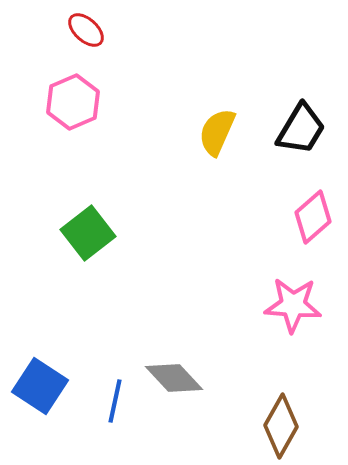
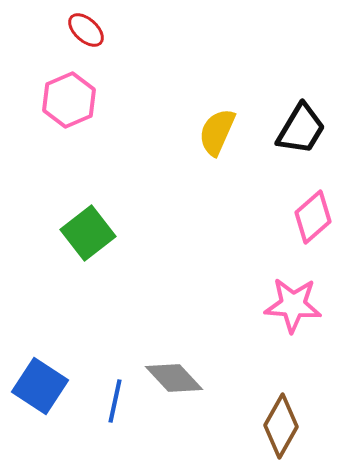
pink hexagon: moved 4 px left, 2 px up
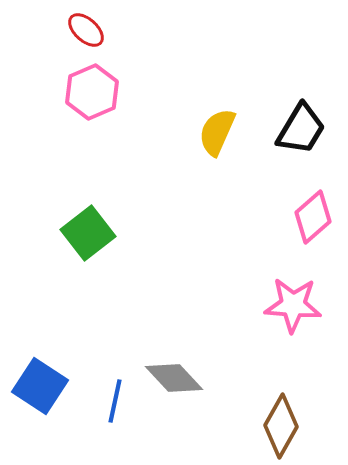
pink hexagon: moved 23 px right, 8 px up
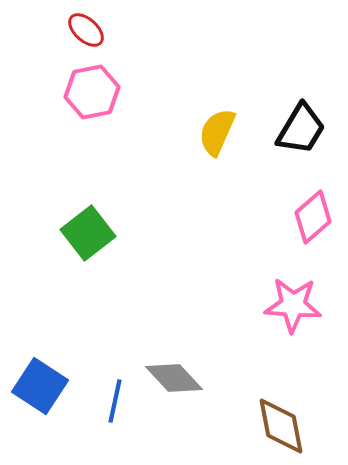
pink hexagon: rotated 12 degrees clockwise
brown diamond: rotated 40 degrees counterclockwise
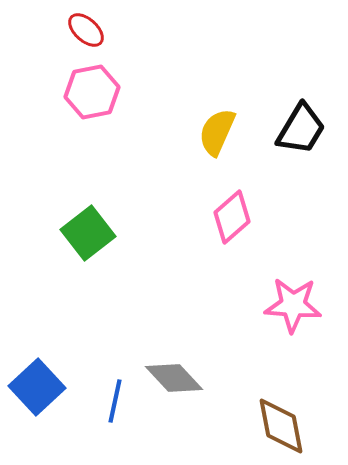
pink diamond: moved 81 px left
blue square: moved 3 px left, 1 px down; rotated 14 degrees clockwise
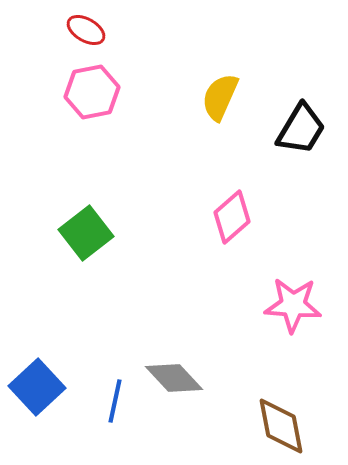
red ellipse: rotated 12 degrees counterclockwise
yellow semicircle: moved 3 px right, 35 px up
green square: moved 2 px left
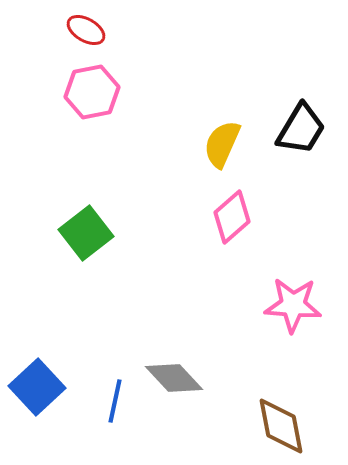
yellow semicircle: moved 2 px right, 47 px down
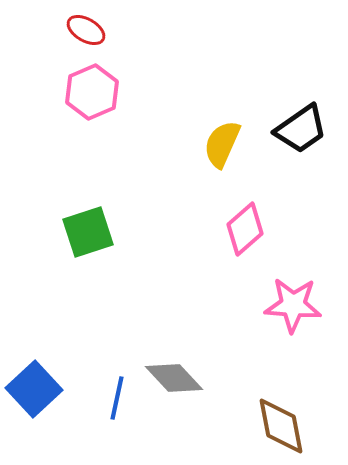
pink hexagon: rotated 12 degrees counterclockwise
black trapezoid: rotated 24 degrees clockwise
pink diamond: moved 13 px right, 12 px down
green square: moved 2 px right, 1 px up; rotated 20 degrees clockwise
blue square: moved 3 px left, 2 px down
blue line: moved 2 px right, 3 px up
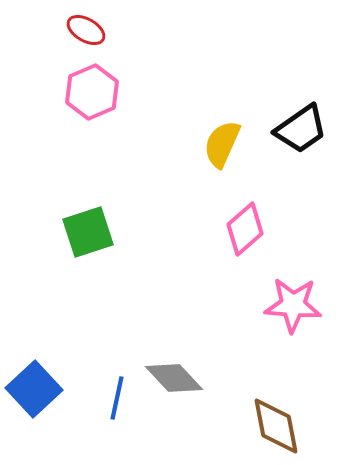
brown diamond: moved 5 px left
